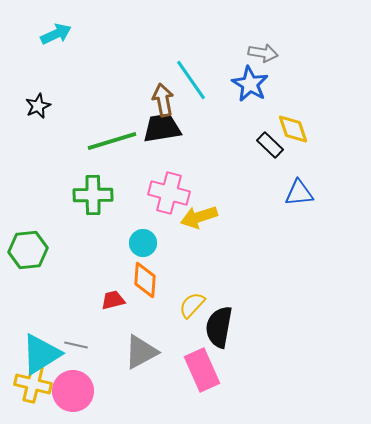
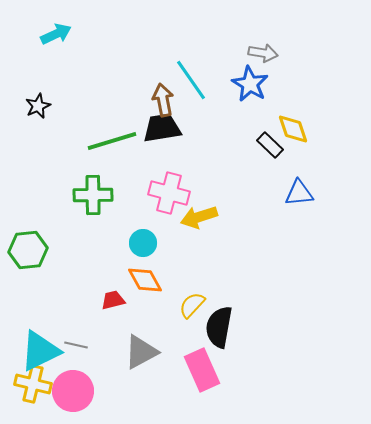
orange diamond: rotated 33 degrees counterclockwise
cyan triangle: moved 1 px left, 3 px up; rotated 6 degrees clockwise
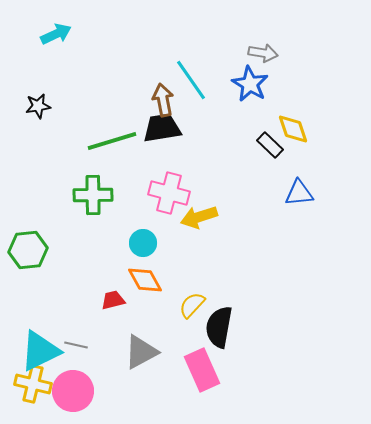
black star: rotated 15 degrees clockwise
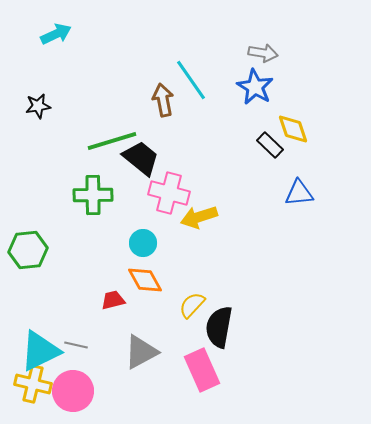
blue star: moved 5 px right, 3 px down
black trapezoid: moved 21 px left, 30 px down; rotated 48 degrees clockwise
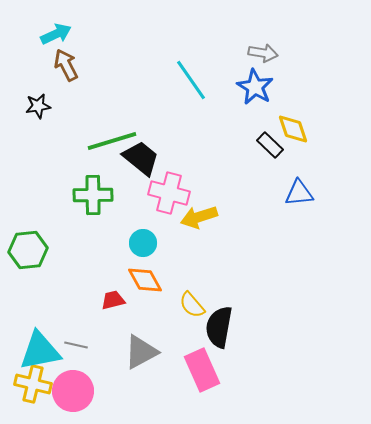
brown arrow: moved 97 px left, 35 px up; rotated 16 degrees counterclockwise
yellow semicircle: rotated 84 degrees counterclockwise
cyan triangle: rotated 15 degrees clockwise
